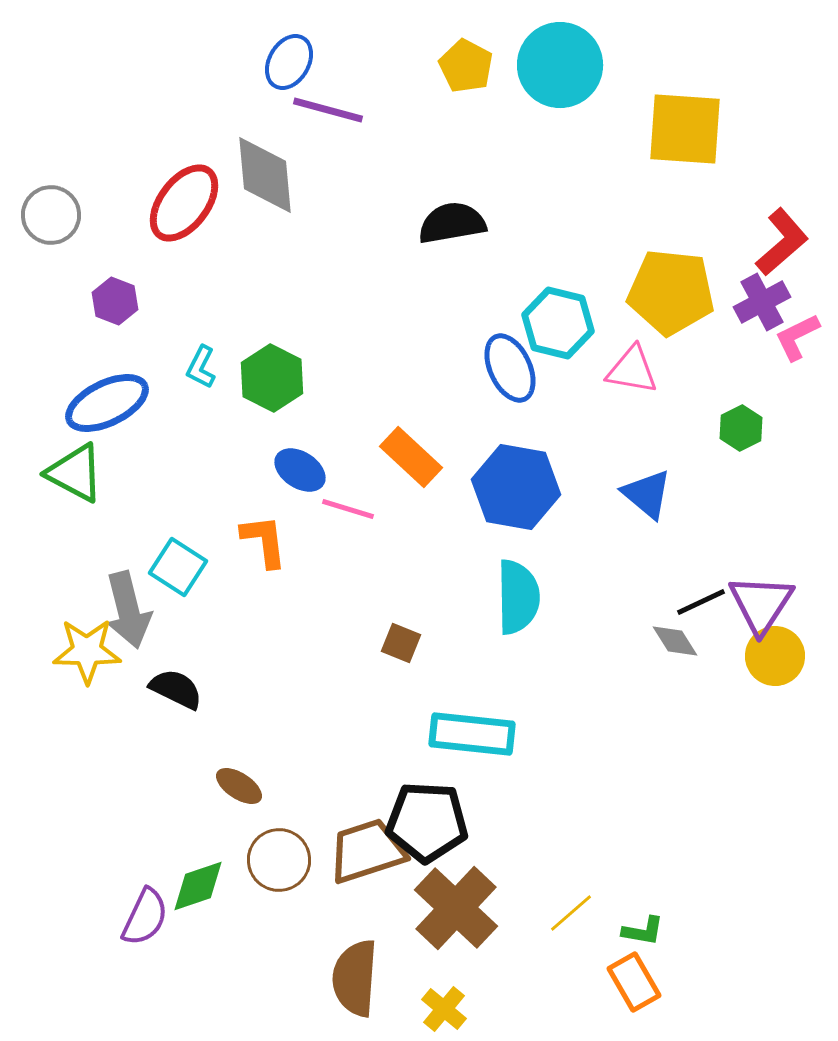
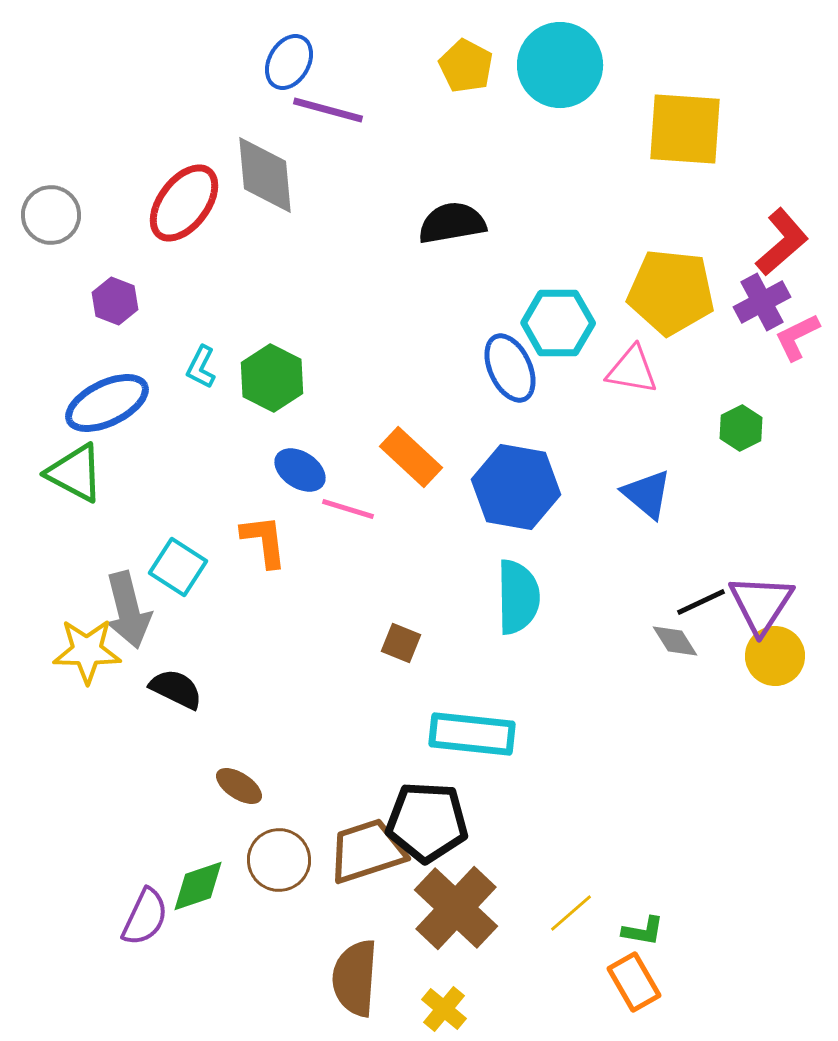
cyan hexagon at (558, 323): rotated 14 degrees counterclockwise
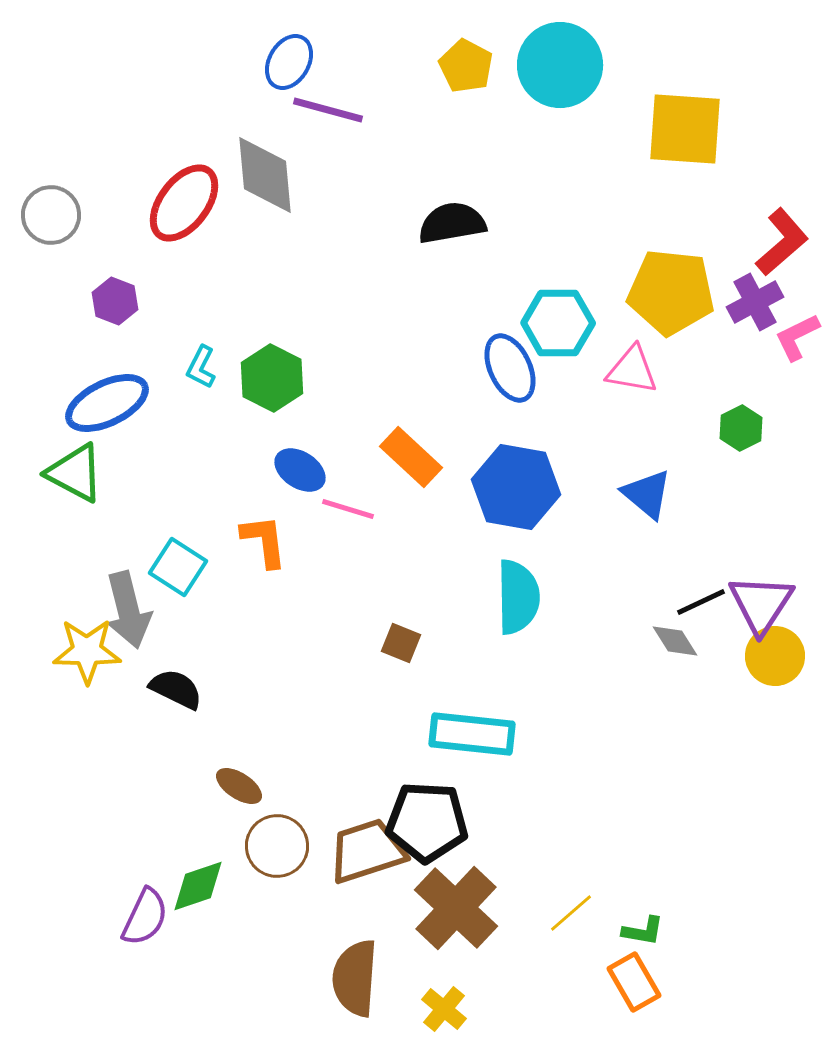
purple cross at (762, 302): moved 7 px left
brown circle at (279, 860): moved 2 px left, 14 px up
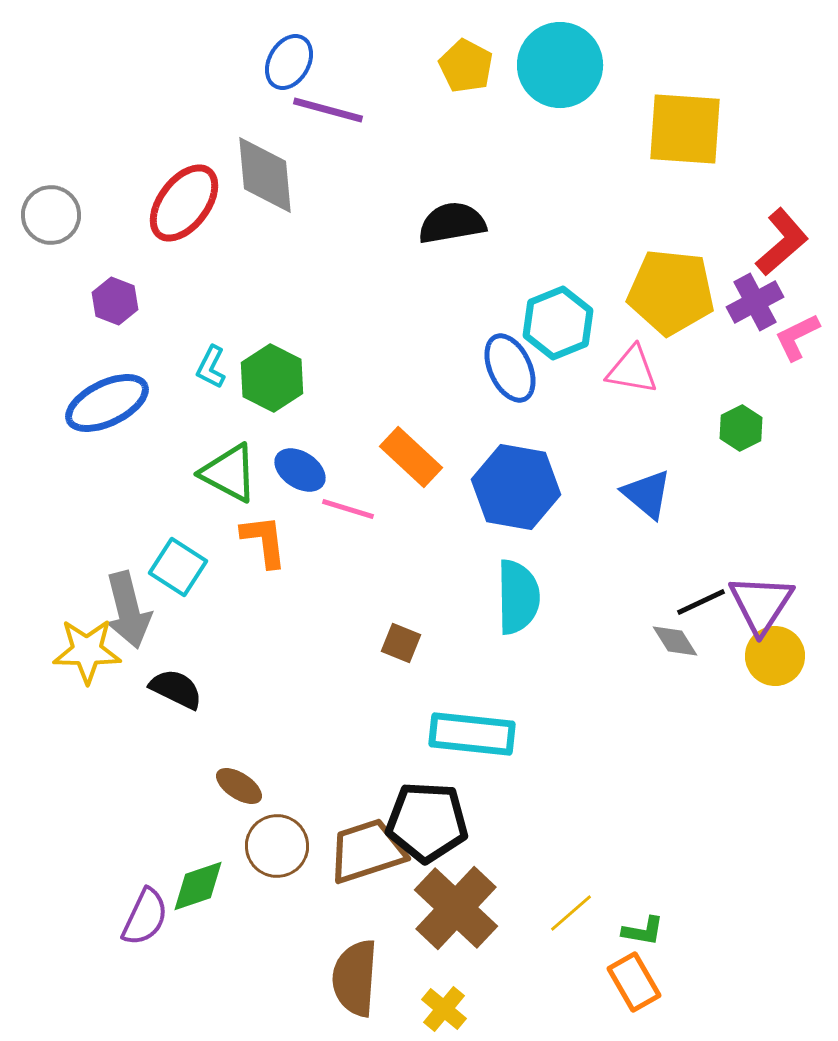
cyan hexagon at (558, 323): rotated 22 degrees counterclockwise
cyan L-shape at (201, 367): moved 10 px right
green triangle at (75, 473): moved 154 px right
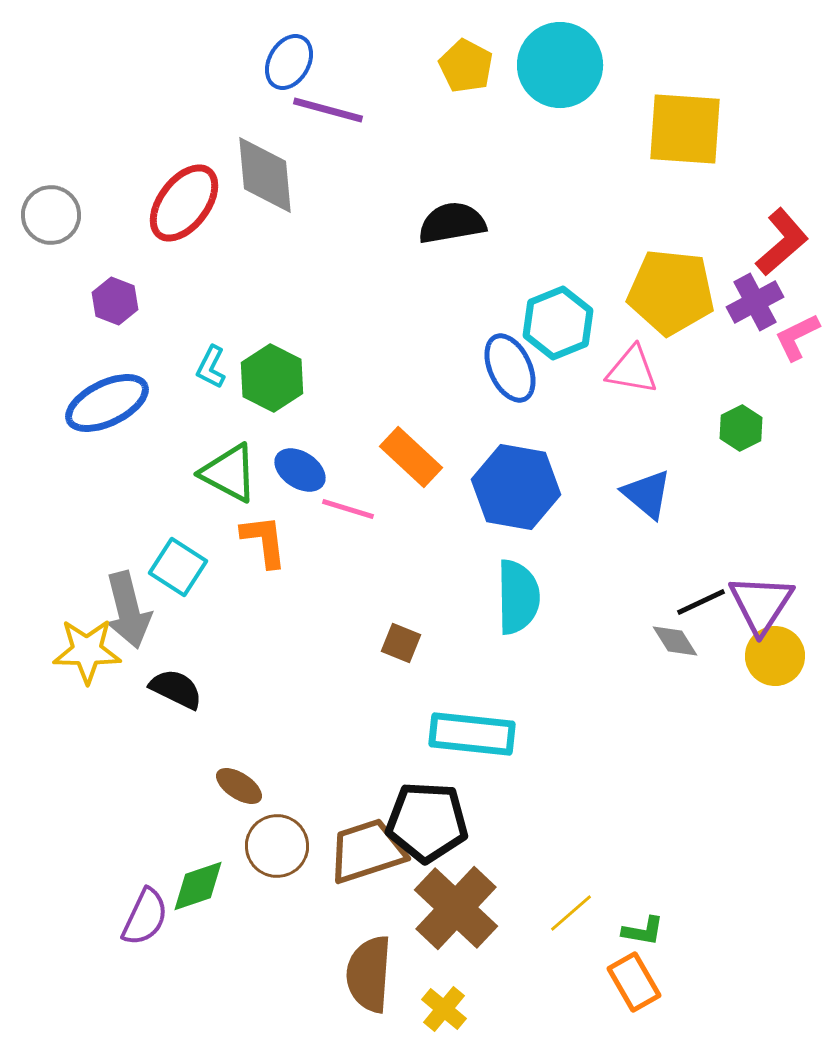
brown semicircle at (355, 978): moved 14 px right, 4 px up
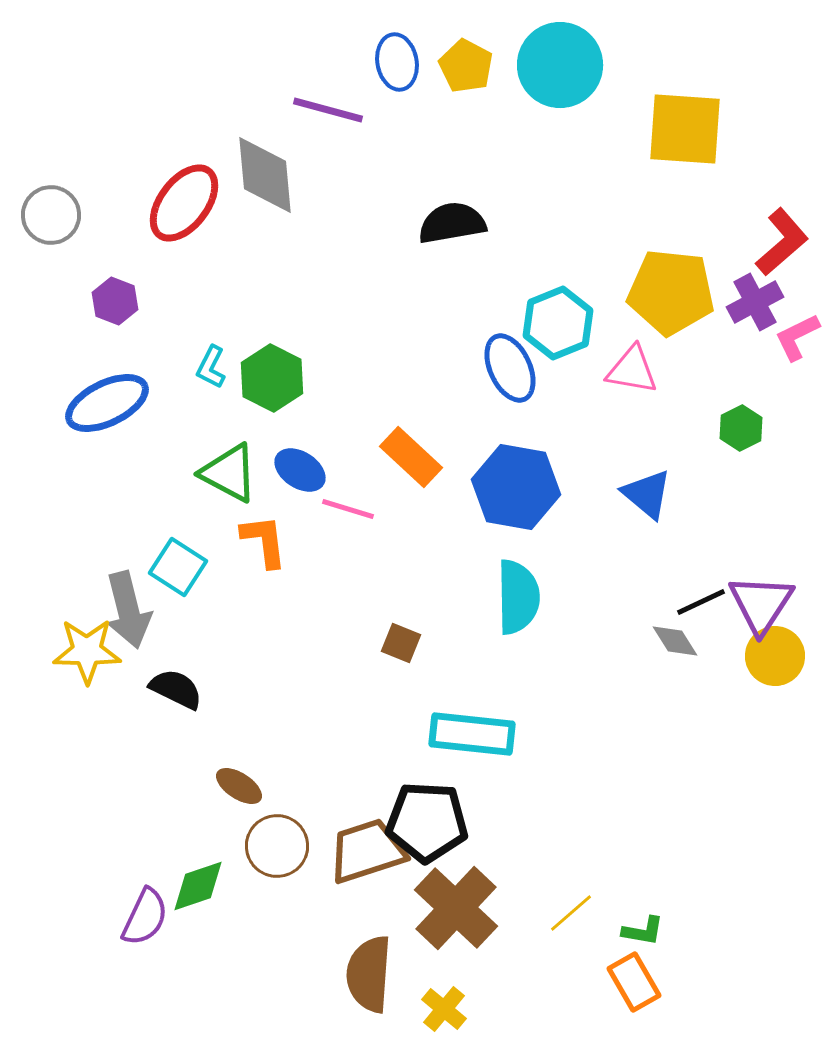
blue ellipse at (289, 62): moved 108 px right; rotated 40 degrees counterclockwise
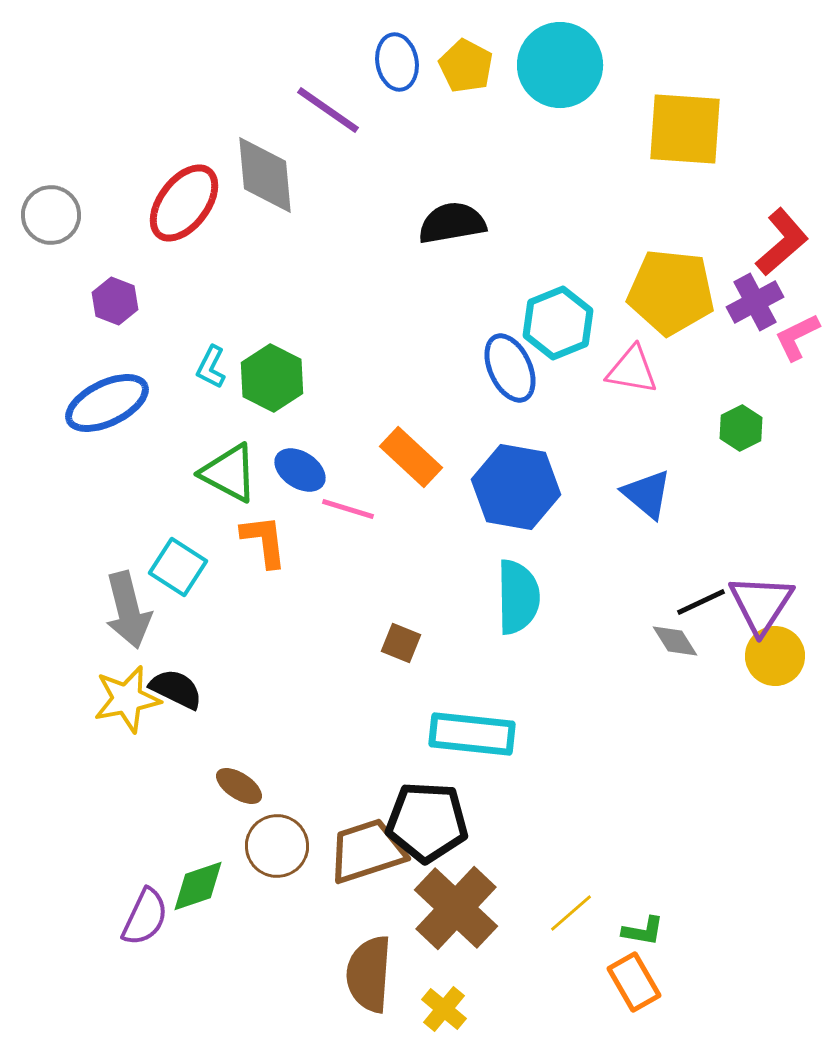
purple line at (328, 110): rotated 20 degrees clockwise
yellow star at (87, 651): moved 40 px right, 48 px down; rotated 12 degrees counterclockwise
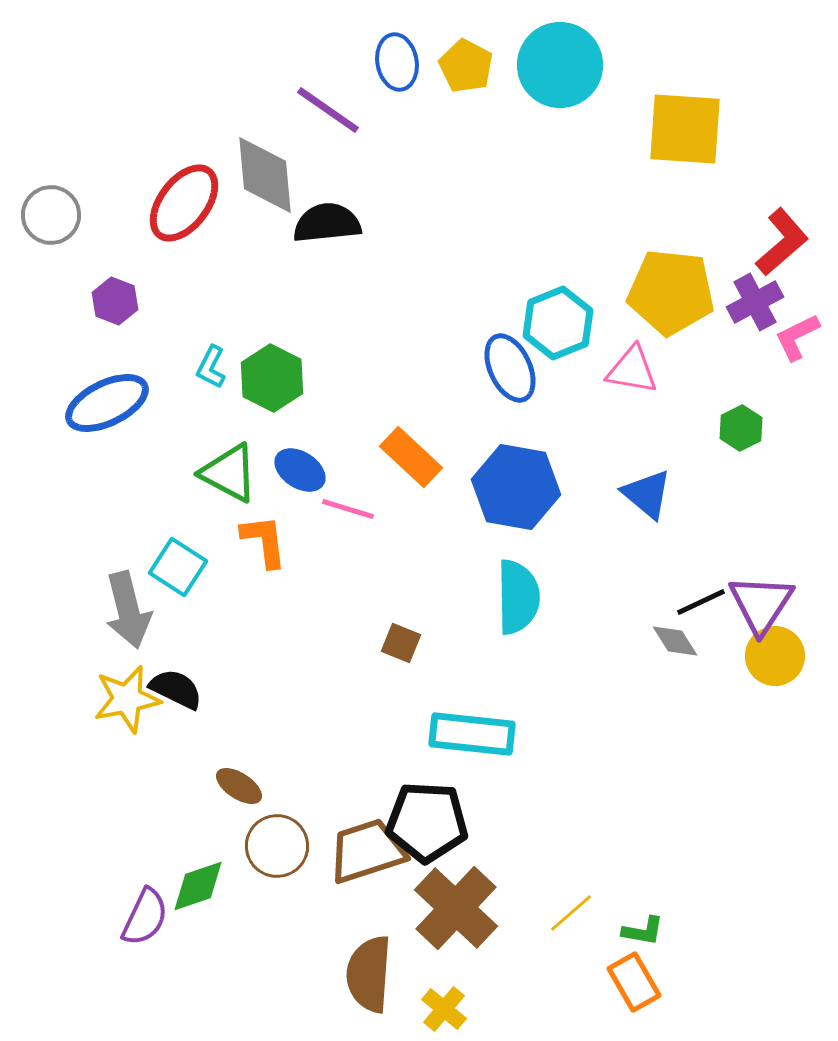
black semicircle at (452, 223): moved 125 px left; rotated 4 degrees clockwise
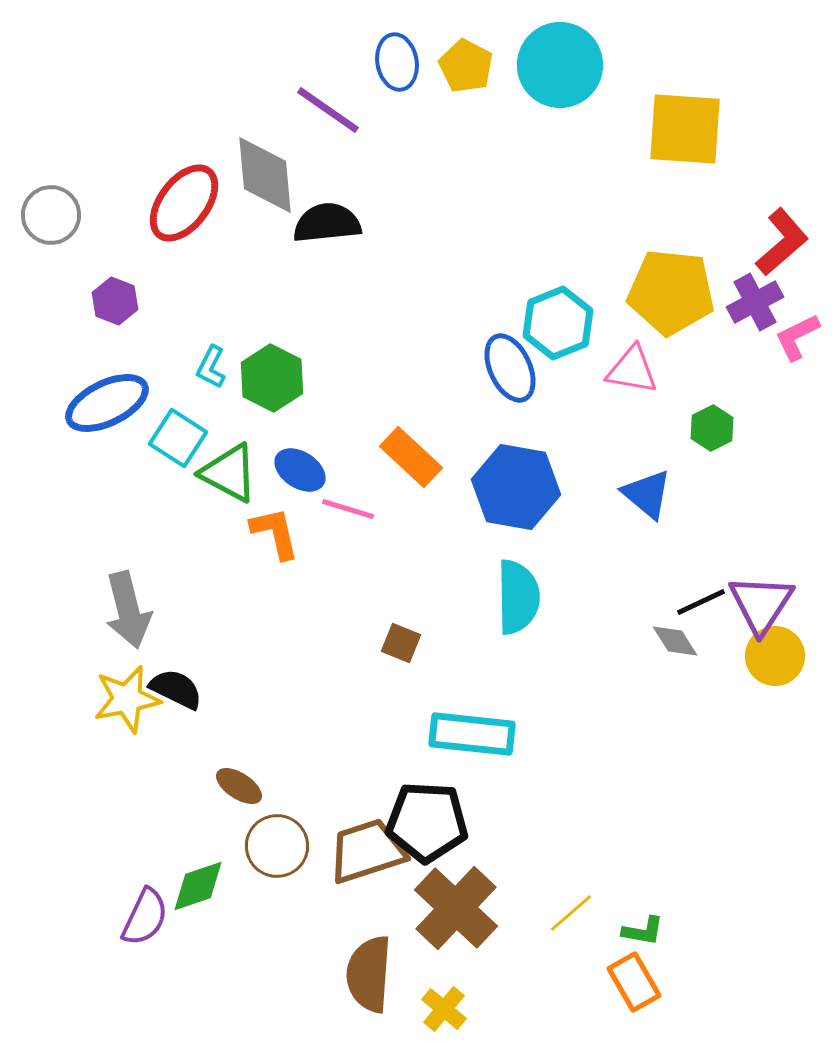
green hexagon at (741, 428): moved 29 px left
orange L-shape at (264, 541): moved 11 px right, 8 px up; rotated 6 degrees counterclockwise
cyan square at (178, 567): moved 129 px up
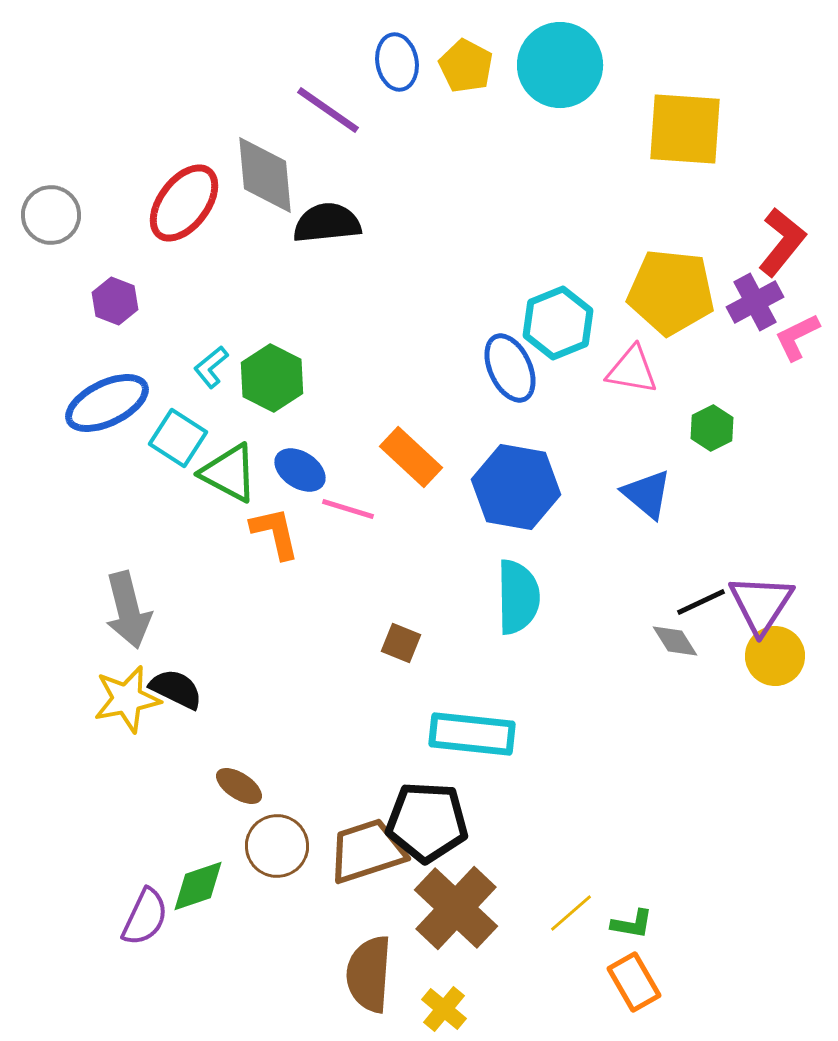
red L-shape at (782, 242): rotated 10 degrees counterclockwise
cyan L-shape at (211, 367): rotated 24 degrees clockwise
green L-shape at (643, 931): moved 11 px left, 7 px up
